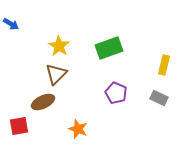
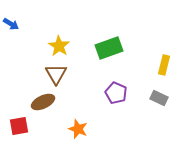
brown triangle: rotated 15 degrees counterclockwise
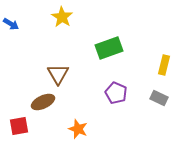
yellow star: moved 3 px right, 29 px up
brown triangle: moved 2 px right
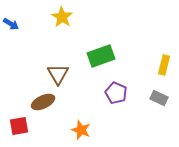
green rectangle: moved 8 px left, 8 px down
orange star: moved 3 px right, 1 px down
